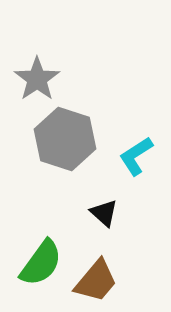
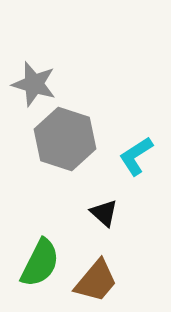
gray star: moved 3 px left, 5 px down; rotated 21 degrees counterclockwise
green semicircle: moved 1 px left; rotated 9 degrees counterclockwise
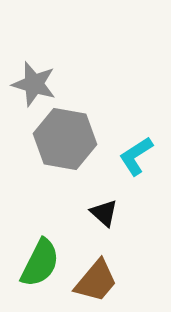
gray hexagon: rotated 8 degrees counterclockwise
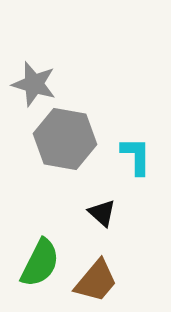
cyan L-shape: rotated 123 degrees clockwise
black triangle: moved 2 px left
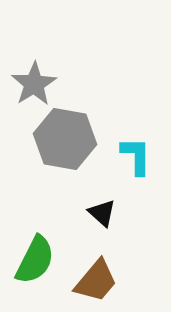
gray star: rotated 24 degrees clockwise
green semicircle: moved 5 px left, 3 px up
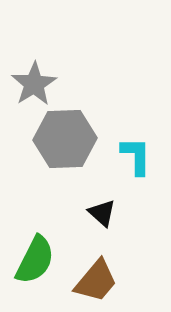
gray hexagon: rotated 12 degrees counterclockwise
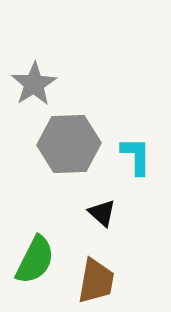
gray hexagon: moved 4 px right, 5 px down
brown trapezoid: rotated 30 degrees counterclockwise
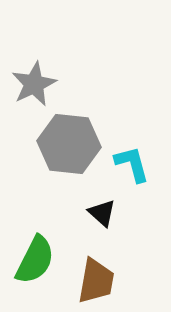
gray star: rotated 6 degrees clockwise
gray hexagon: rotated 8 degrees clockwise
cyan L-shape: moved 4 px left, 8 px down; rotated 15 degrees counterclockwise
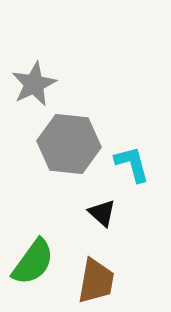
green semicircle: moved 2 px left, 2 px down; rotated 9 degrees clockwise
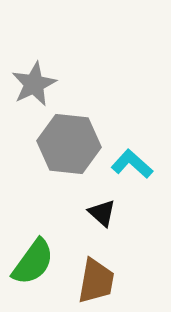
cyan L-shape: rotated 33 degrees counterclockwise
